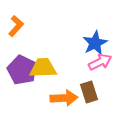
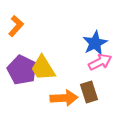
yellow trapezoid: rotated 120 degrees counterclockwise
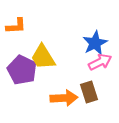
orange L-shape: rotated 45 degrees clockwise
yellow trapezoid: moved 11 px up
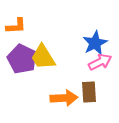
purple pentagon: moved 11 px up
brown rectangle: rotated 15 degrees clockwise
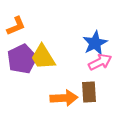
orange L-shape: rotated 20 degrees counterclockwise
purple pentagon: rotated 20 degrees clockwise
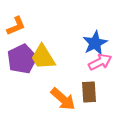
orange arrow: moved 1 px left, 1 px down; rotated 44 degrees clockwise
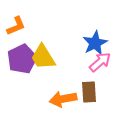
pink arrow: rotated 15 degrees counterclockwise
orange arrow: rotated 128 degrees clockwise
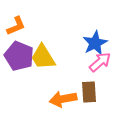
purple pentagon: moved 3 px left, 3 px up; rotated 24 degrees counterclockwise
